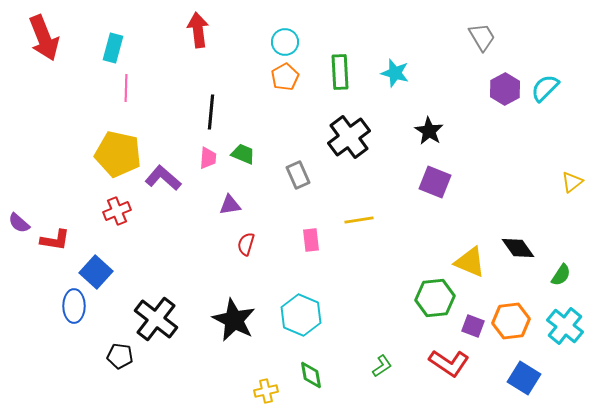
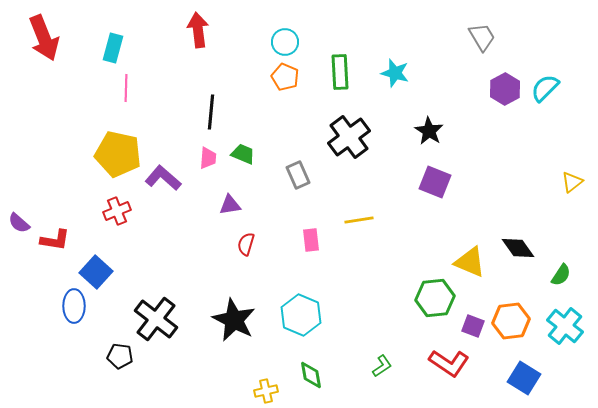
orange pentagon at (285, 77): rotated 20 degrees counterclockwise
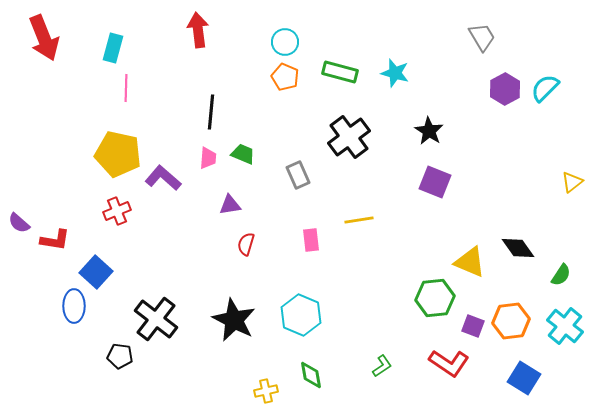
green rectangle at (340, 72): rotated 72 degrees counterclockwise
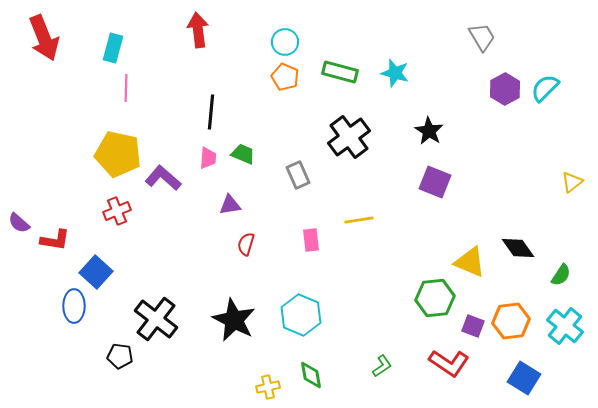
yellow cross at (266, 391): moved 2 px right, 4 px up
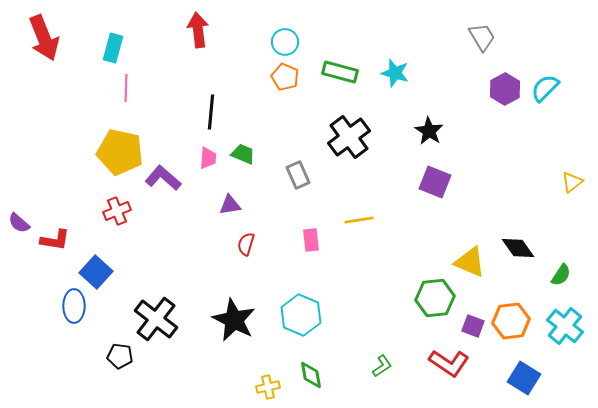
yellow pentagon at (118, 154): moved 2 px right, 2 px up
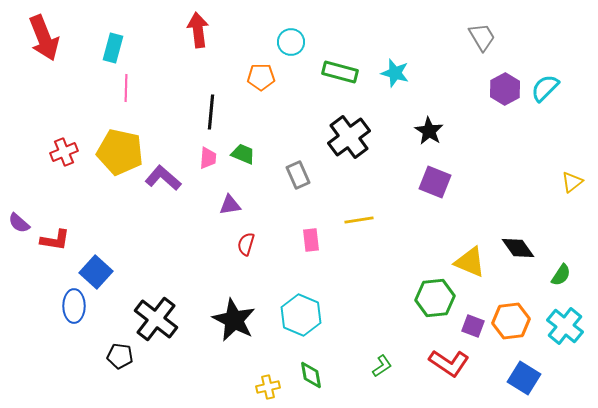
cyan circle at (285, 42): moved 6 px right
orange pentagon at (285, 77): moved 24 px left; rotated 24 degrees counterclockwise
red cross at (117, 211): moved 53 px left, 59 px up
